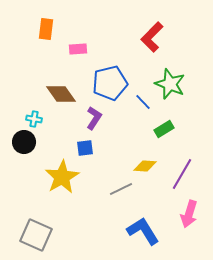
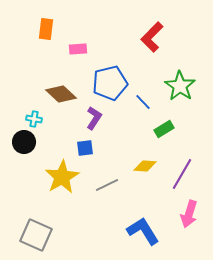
green star: moved 10 px right, 2 px down; rotated 12 degrees clockwise
brown diamond: rotated 12 degrees counterclockwise
gray line: moved 14 px left, 4 px up
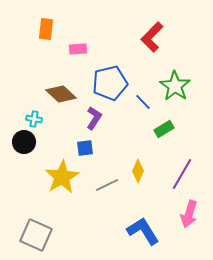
green star: moved 5 px left
yellow diamond: moved 7 px left, 5 px down; rotated 70 degrees counterclockwise
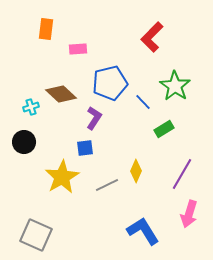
cyan cross: moved 3 px left, 12 px up; rotated 28 degrees counterclockwise
yellow diamond: moved 2 px left
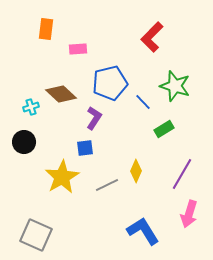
green star: rotated 16 degrees counterclockwise
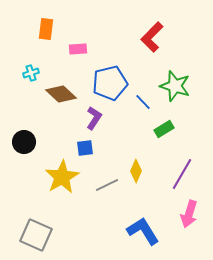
cyan cross: moved 34 px up
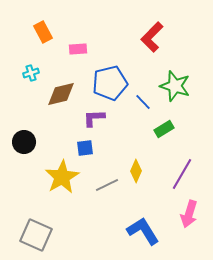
orange rectangle: moved 3 px left, 3 px down; rotated 35 degrees counterclockwise
brown diamond: rotated 56 degrees counterclockwise
purple L-shape: rotated 125 degrees counterclockwise
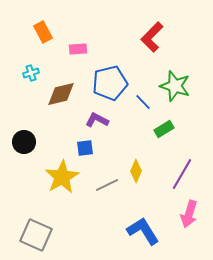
purple L-shape: moved 3 px right, 2 px down; rotated 30 degrees clockwise
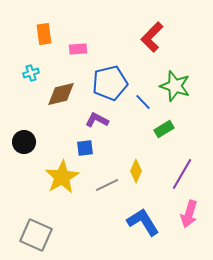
orange rectangle: moved 1 px right, 2 px down; rotated 20 degrees clockwise
blue L-shape: moved 9 px up
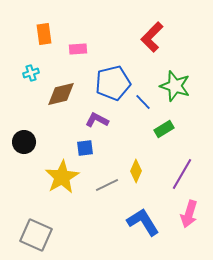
blue pentagon: moved 3 px right
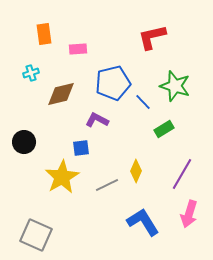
red L-shape: rotated 32 degrees clockwise
blue square: moved 4 px left
